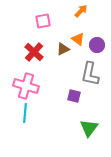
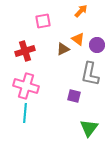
red cross: moved 9 px left, 1 px up; rotated 30 degrees clockwise
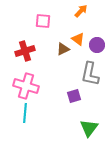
pink square: rotated 14 degrees clockwise
purple square: rotated 32 degrees counterclockwise
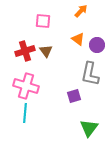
brown triangle: moved 17 px left, 2 px down; rotated 40 degrees counterclockwise
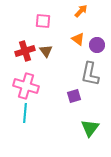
green triangle: moved 1 px right
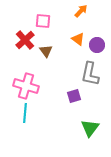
red cross: moved 11 px up; rotated 24 degrees counterclockwise
